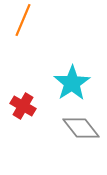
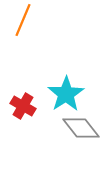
cyan star: moved 6 px left, 11 px down
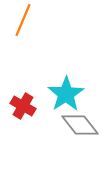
gray diamond: moved 1 px left, 3 px up
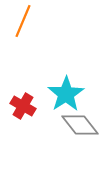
orange line: moved 1 px down
